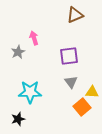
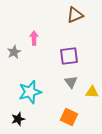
pink arrow: rotated 16 degrees clockwise
gray star: moved 4 px left
cyan star: rotated 15 degrees counterclockwise
orange square: moved 13 px left, 10 px down; rotated 24 degrees counterclockwise
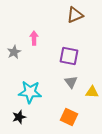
purple square: rotated 18 degrees clockwise
cyan star: rotated 20 degrees clockwise
black star: moved 1 px right, 2 px up
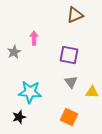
purple square: moved 1 px up
